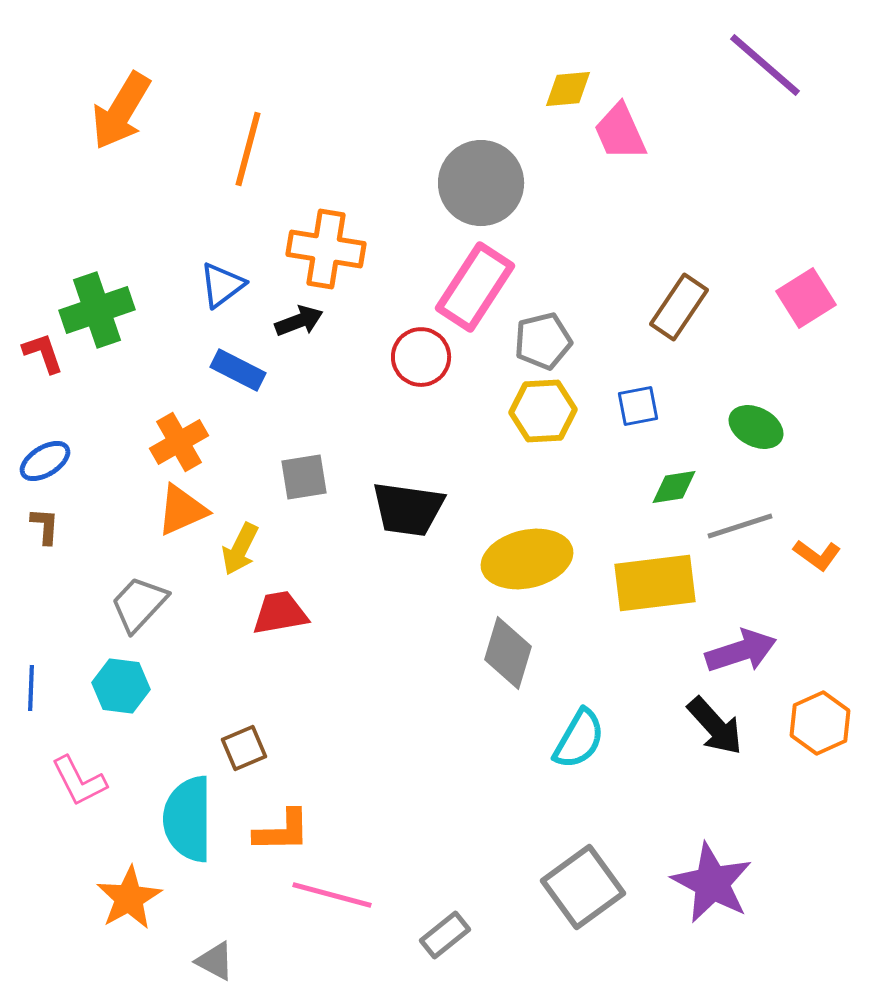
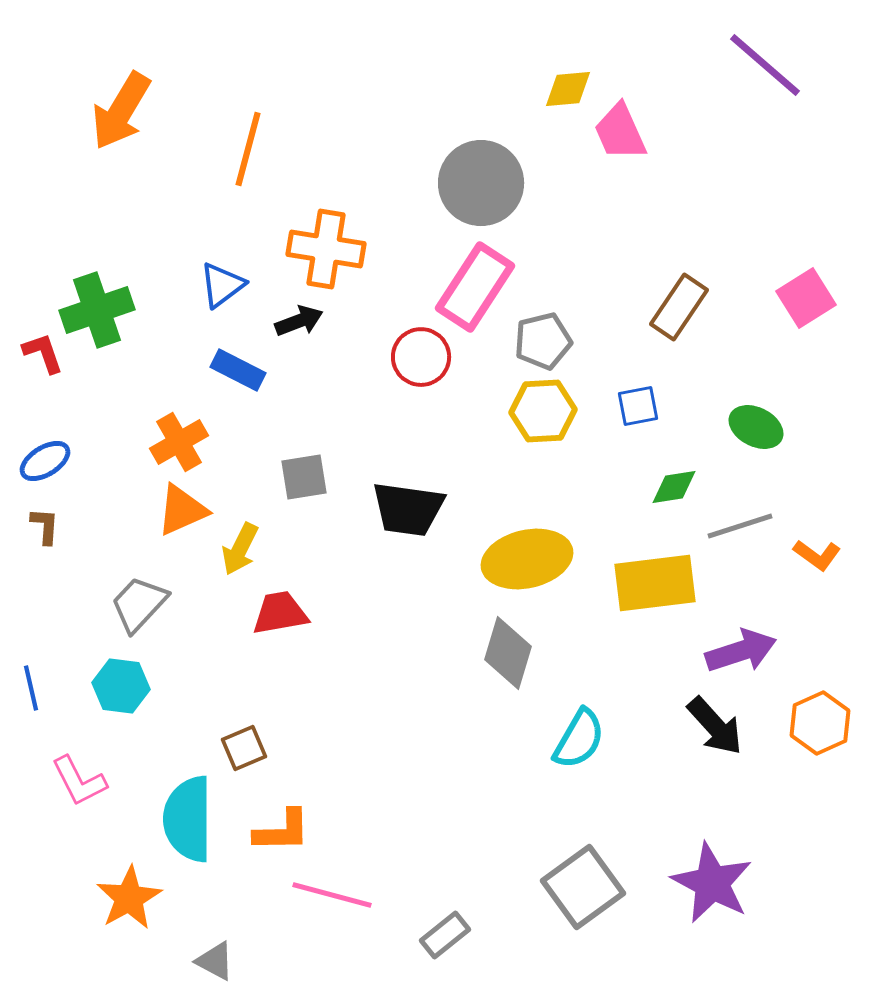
blue line at (31, 688): rotated 15 degrees counterclockwise
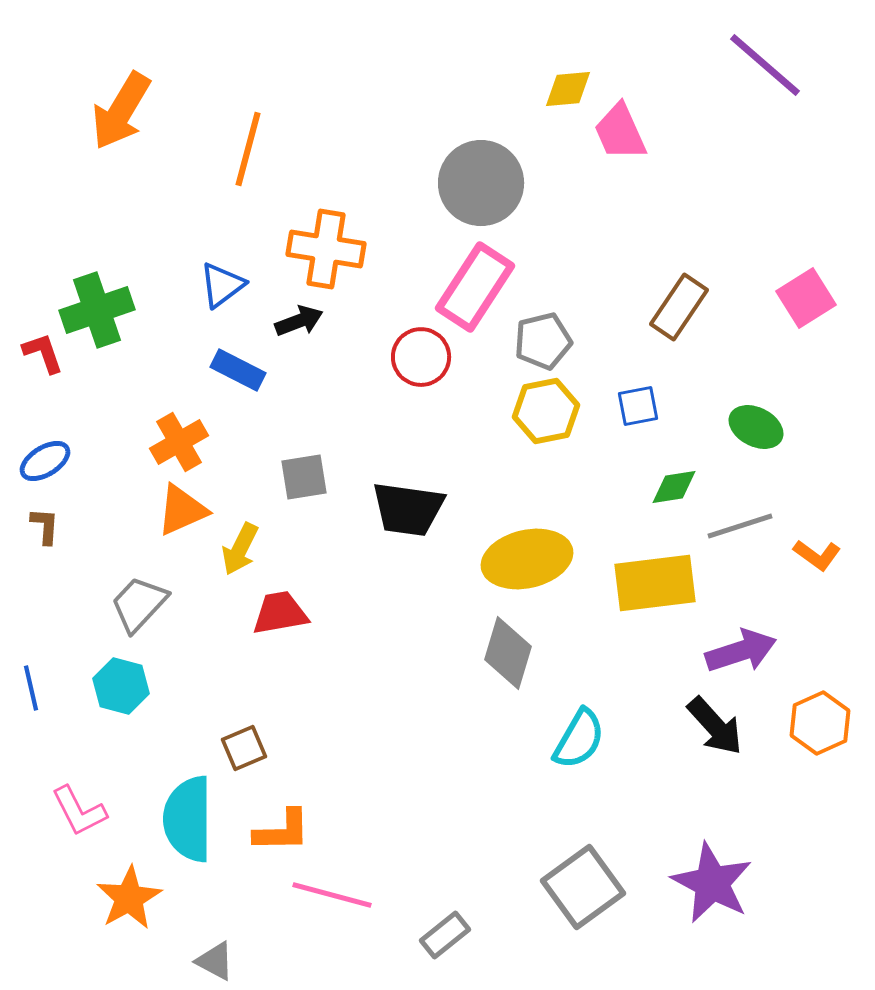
yellow hexagon at (543, 411): moved 3 px right; rotated 8 degrees counterclockwise
cyan hexagon at (121, 686): rotated 8 degrees clockwise
pink L-shape at (79, 781): moved 30 px down
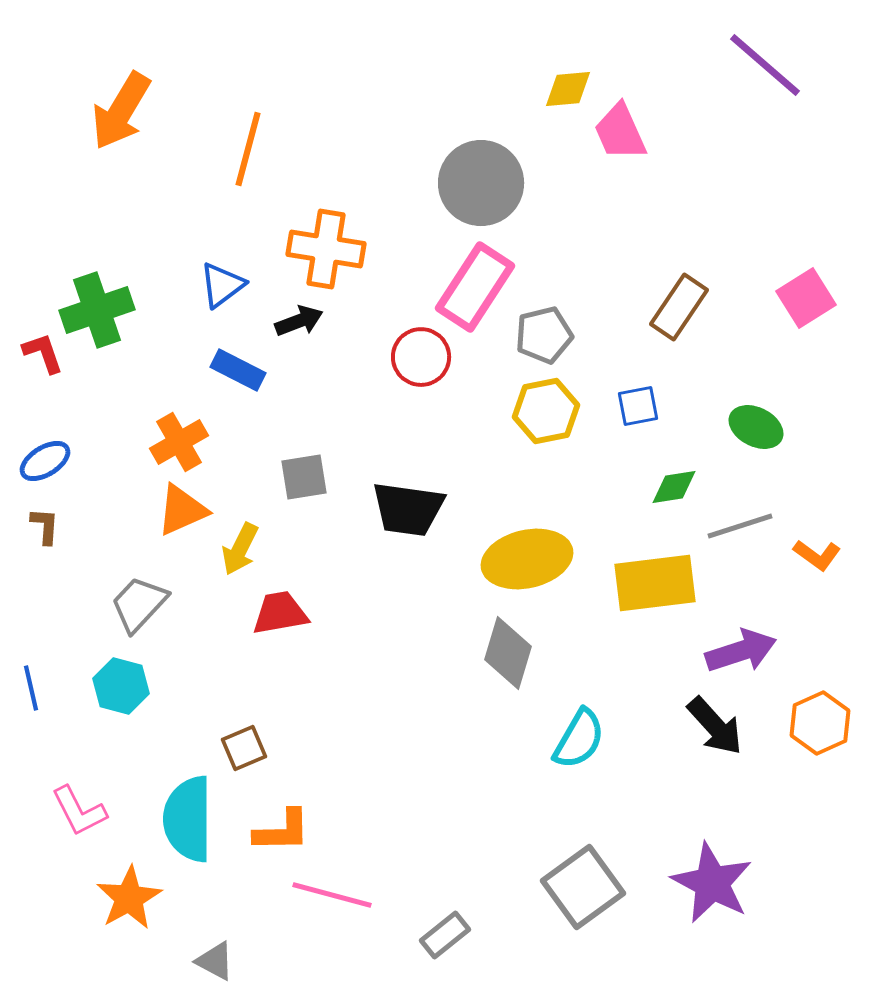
gray pentagon at (543, 341): moved 1 px right, 6 px up
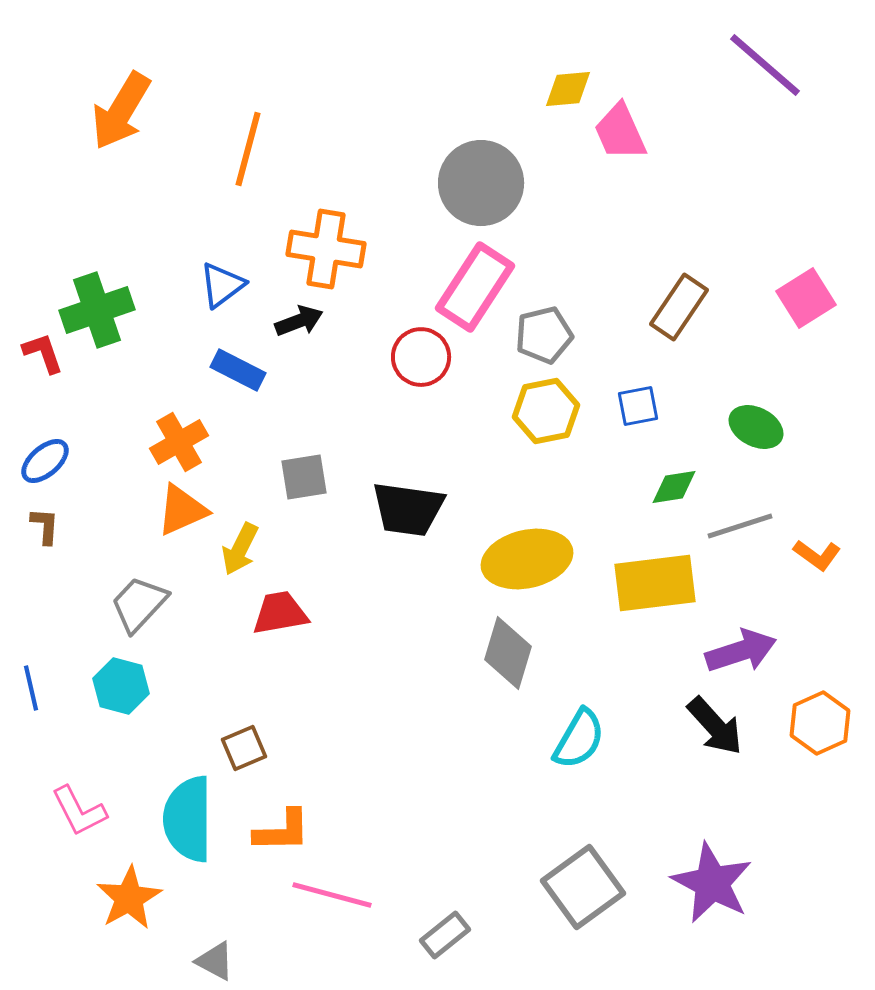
blue ellipse at (45, 461): rotated 9 degrees counterclockwise
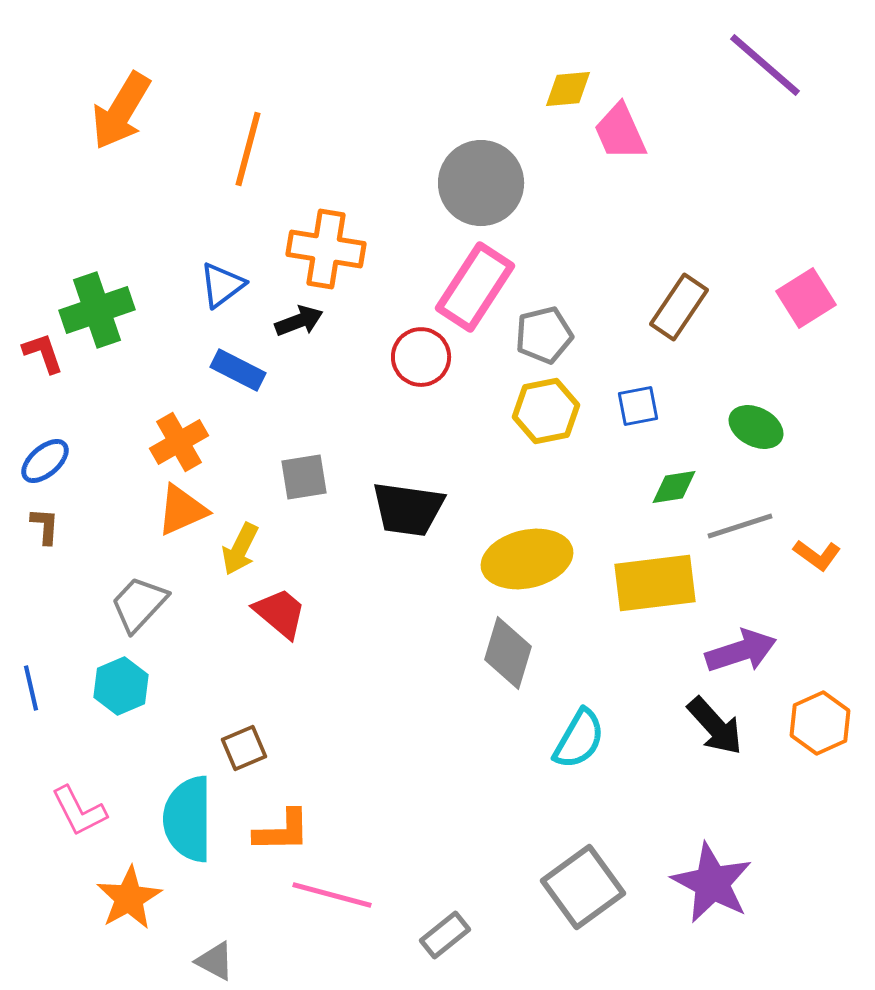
red trapezoid at (280, 613): rotated 50 degrees clockwise
cyan hexagon at (121, 686): rotated 22 degrees clockwise
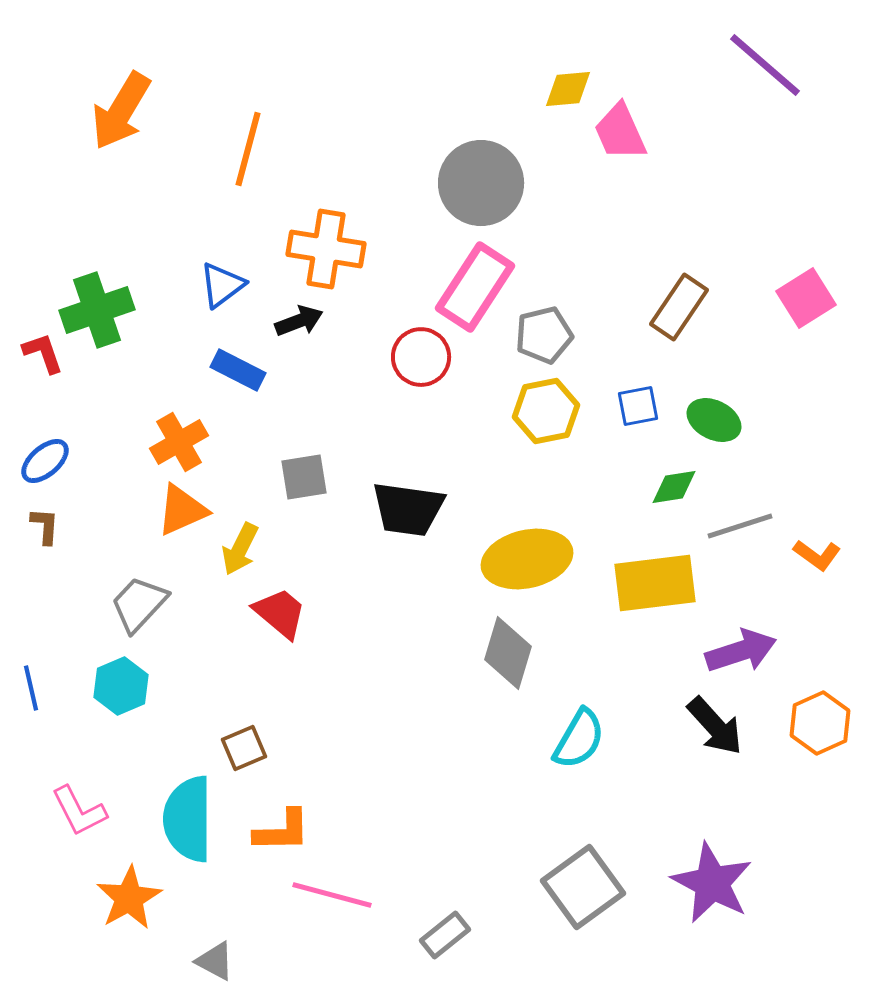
green ellipse at (756, 427): moved 42 px left, 7 px up
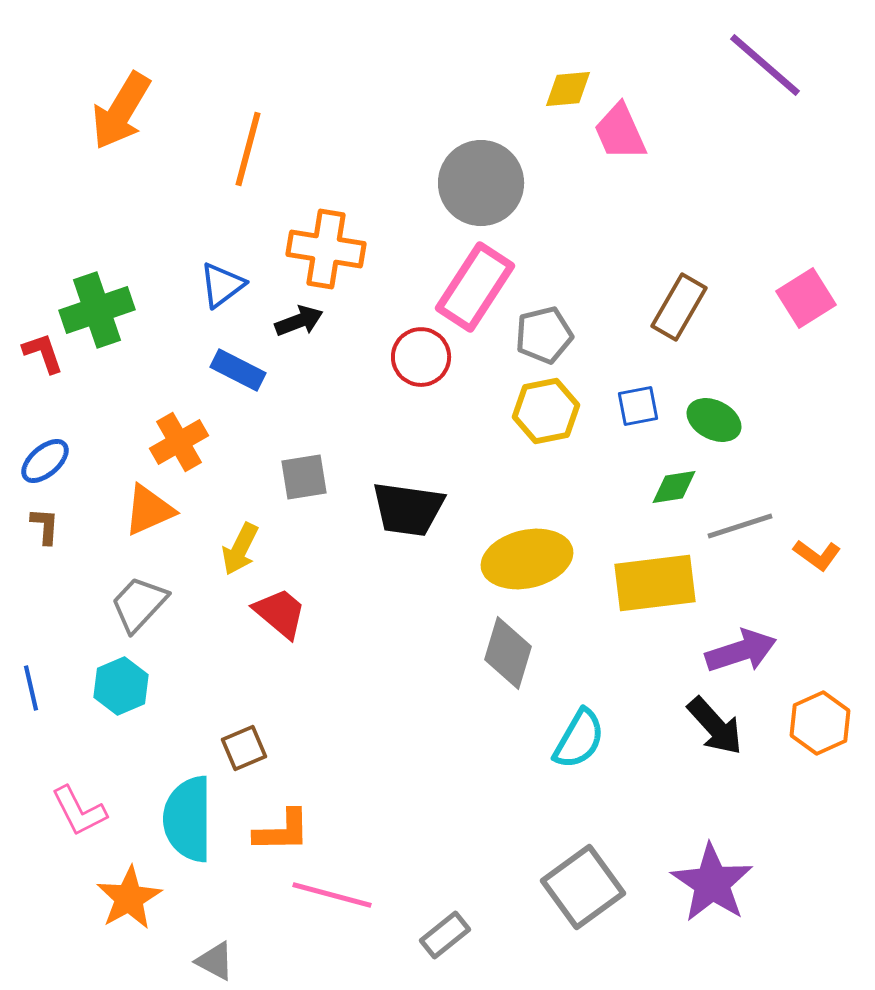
brown rectangle at (679, 307): rotated 4 degrees counterclockwise
orange triangle at (182, 510): moved 33 px left
purple star at (712, 883): rotated 6 degrees clockwise
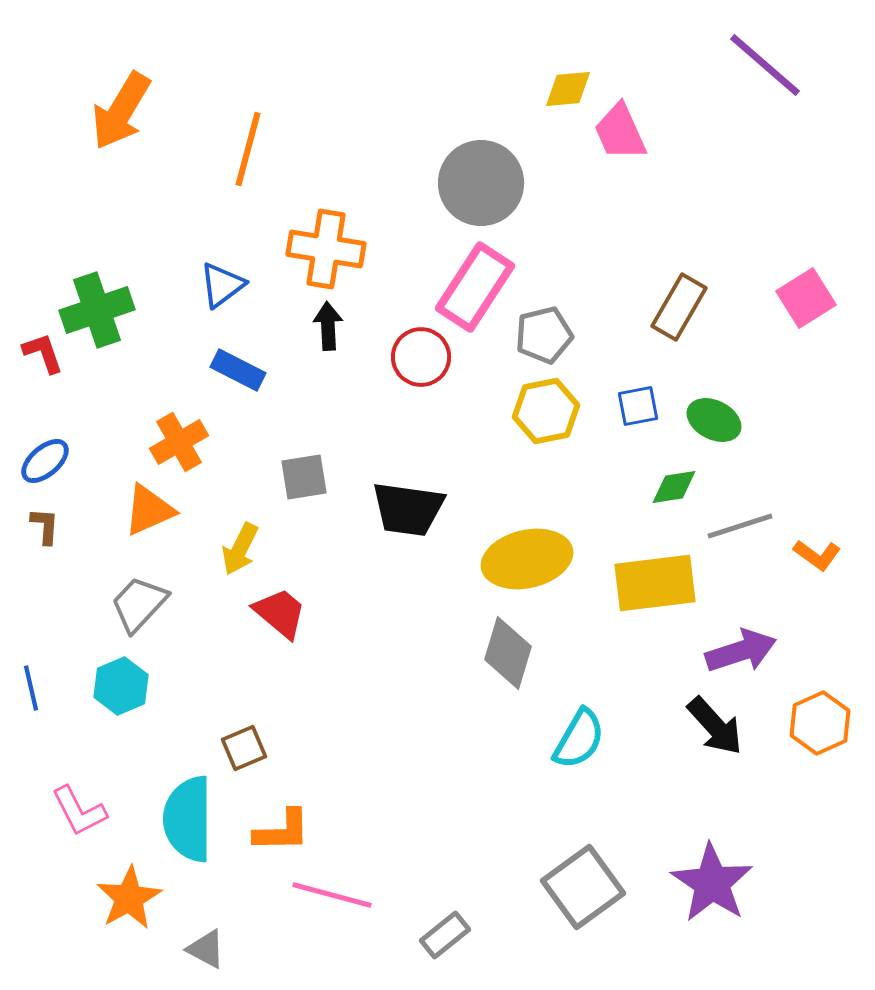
black arrow at (299, 321): moved 29 px right, 5 px down; rotated 72 degrees counterclockwise
gray triangle at (215, 961): moved 9 px left, 12 px up
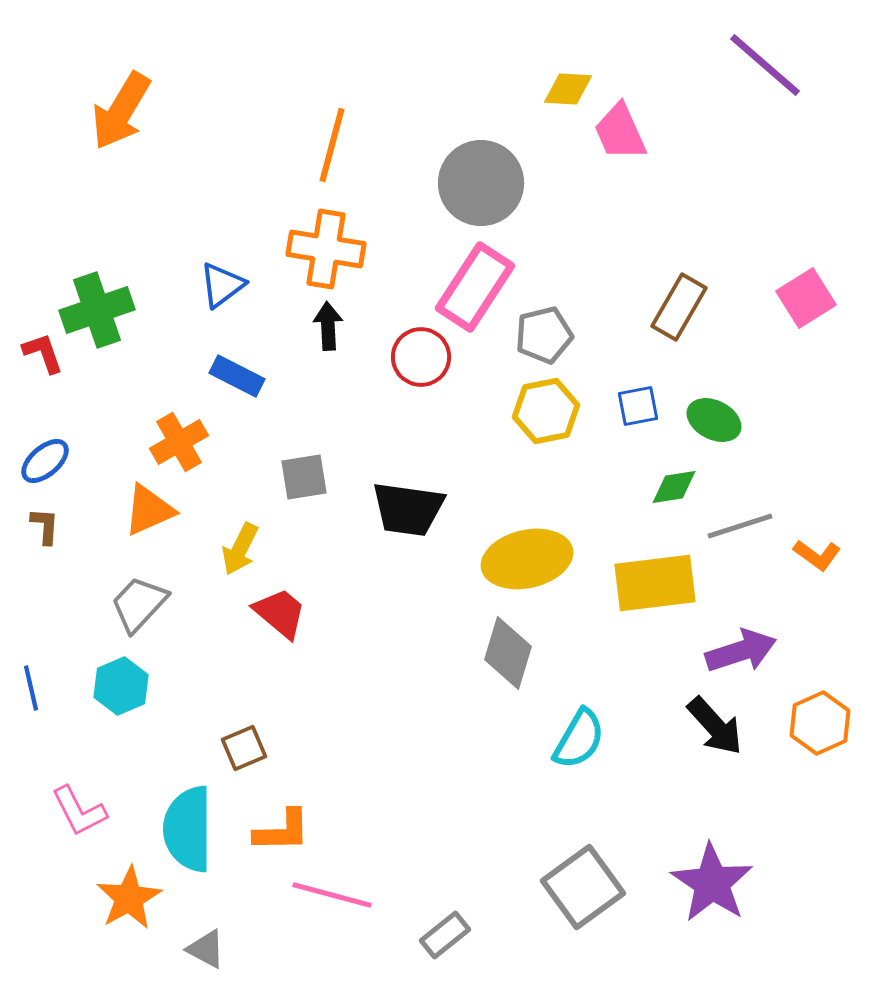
yellow diamond at (568, 89): rotated 9 degrees clockwise
orange line at (248, 149): moved 84 px right, 4 px up
blue rectangle at (238, 370): moved 1 px left, 6 px down
cyan semicircle at (188, 819): moved 10 px down
